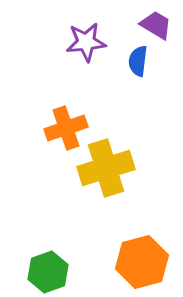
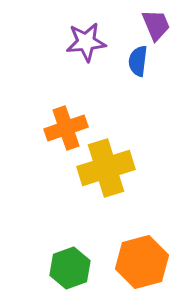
purple trapezoid: rotated 36 degrees clockwise
green hexagon: moved 22 px right, 4 px up
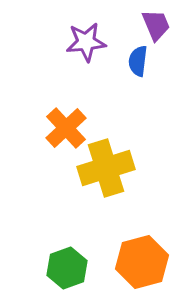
orange cross: rotated 24 degrees counterclockwise
green hexagon: moved 3 px left
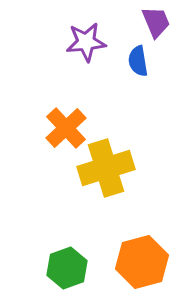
purple trapezoid: moved 3 px up
blue semicircle: rotated 16 degrees counterclockwise
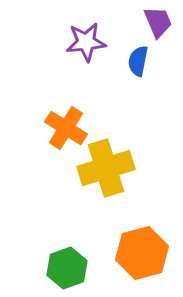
purple trapezoid: moved 2 px right
blue semicircle: rotated 20 degrees clockwise
orange cross: rotated 15 degrees counterclockwise
orange hexagon: moved 9 px up
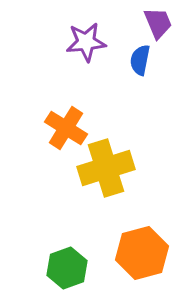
purple trapezoid: moved 1 px down
blue semicircle: moved 2 px right, 1 px up
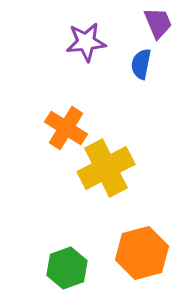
blue semicircle: moved 1 px right, 4 px down
yellow cross: rotated 10 degrees counterclockwise
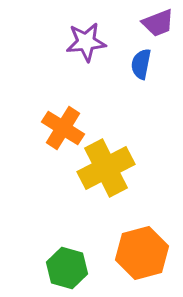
purple trapezoid: rotated 92 degrees clockwise
orange cross: moved 3 px left
green hexagon: rotated 24 degrees counterclockwise
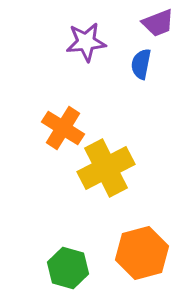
green hexagon: moved 1 px right
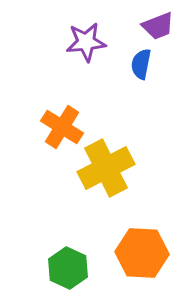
purple trapezoid: moved 3 px down
orange cross: moved 1 px left, 1 px up
orange hexagon: rotated 18 degrees clockwise
green hexagon: rotated 9 degrees clockwise
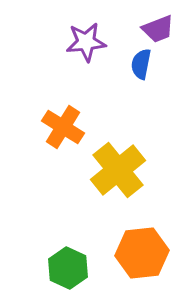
purple trapezoid: moved 3 px down
orange cross: moved 1 px right
yellow cross: moved 12 px right, 2 px down; rotated 12 degrees counterclockwise
orange hexagon: rotated 9 degrees counterclockwise
